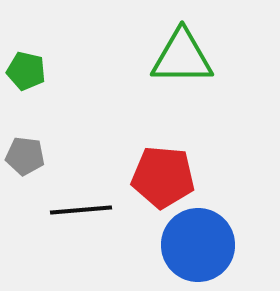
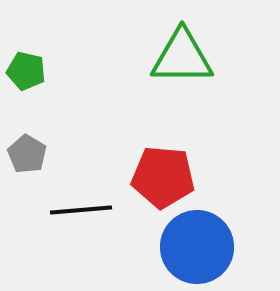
gray pentagon: moved 2 px right, 2 px up; rotated 24 degrees clockwise
blue circle: moved 1 px left, 2 px down
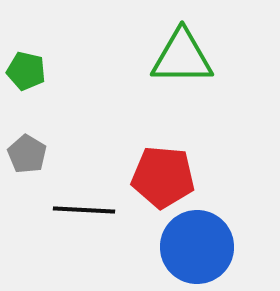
black line: moved 3 px right; rotated 8 degrees clockwise
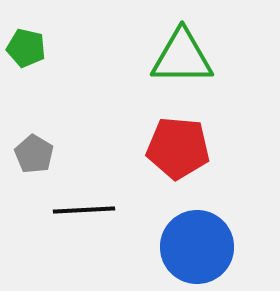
green pentagon: moved 23 px up
gray pentagon: moved 7 px right
red pentagon: moved 15 px right, 29 px up
black line: rotated 6 degrees counterclockwise
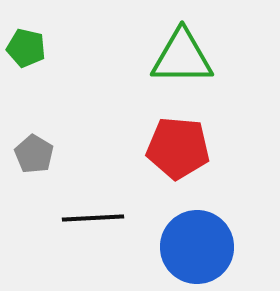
black line: moved 9 px right, 8 px down
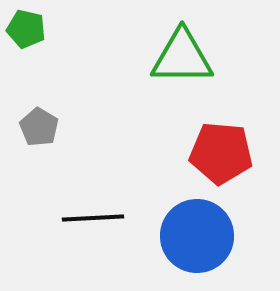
green pentagon: moved 19 px up
red pentagon: moved 43 px right, 5 px down
gray pentagon: moved 5 px right, 27 px up
blue circle: moved 11 px up
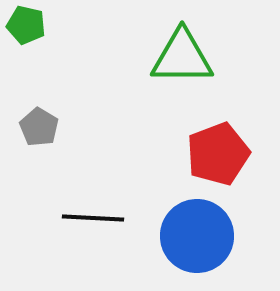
green pentagon: moved 4 px up
red pentagon: moved 3 px left, 1 px down; rotated 26 degrees counterclockwise
black line: rotated 6 degrees clockwise
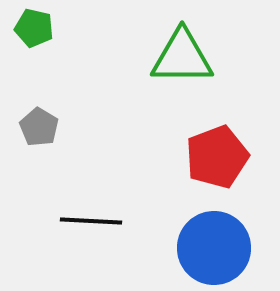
green pentagon: moved 8 px right, 3 px down
red pentagon: moved 1 px left, 3 px down
black line: moved 2 px left, 3 px down
blue circle: moved 17 px right, 12 px down
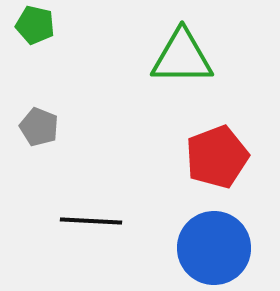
green pentagon: moved 1 px right, 3 px up
gray pentagon: rotated 9 degrees counterclockwise
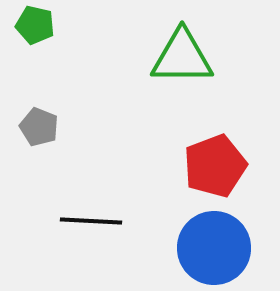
red pentagon: moved 2 px left, 9 px down
